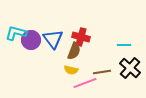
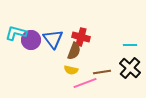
cyan line: moved 6 px right
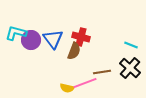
cyan line: moved 1 px right; rotated 24 degrees clockwise
yellow semicircle: moved 4 px left, 18 px down
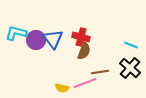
purple circle: moved 5 px right
brown semicircle: moved 10 px right
brown line: moved 2 px left
yellow semicircle: moved 5 px left
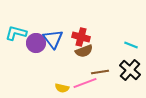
purple circle: moved 3 px down
brown semicircle: rotated 48 degrees clockwise
black cross: moved 2 px down
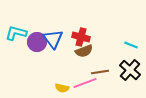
purple circle: moved 1 px right, 1 px up
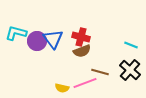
purple circle: moved 1 px up
brown semicircle: moved 2 px left
brown line: rotated 24 degrees clockwise
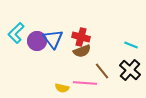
cyan L-shape: rotated 60 degrees counterclockwise
brown line: moved 2 px right, 1 px up; rotated 36 degrees clockwise
pink line: rotated 25 degrees clockwise
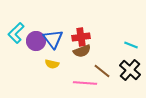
red cross: rotated 24 degrees counterclockwise
purple circle: moved 1 px left
brown line: rotated 12 degrees counterclockwise
yellow semicircle: moved 10 px left, 24 px up
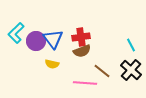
cyan line: rotated 40 degrees clockwise
black cross: moved 1 px right
